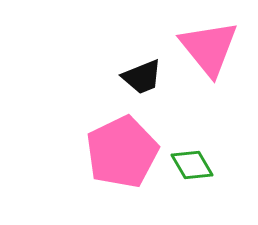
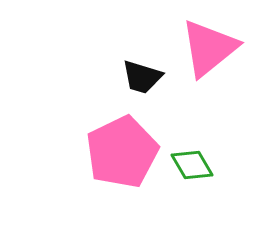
pink triangle: rotated 30 degrees clockwise
black trapezoid: rotated 39 degrees clockwise
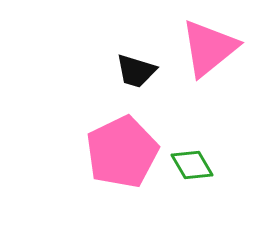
black trapezoid: moved 6 px left, 6 px up
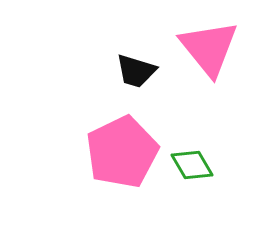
pink triangle: rotated 30 degrees counterclockwise
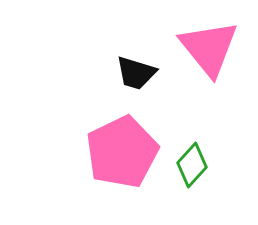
black trapezoid: moved 2 px down
green diamond: rotated 72 degrees clockwise
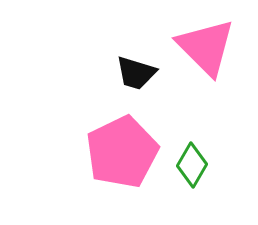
pink triangle: moved 3 px left, 1 px up; rotated 6 degrees counterclockwise
green diamond: rotated 12 degrees counterclockwise
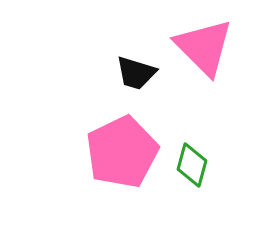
pink triangle: moved 2 px left
green diamond: rotated 15 degrees counterclockwise
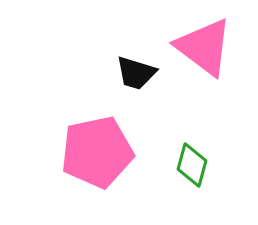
pink triangle: rotated 8 degrees counterclockwise
pink pentagon: moved 25 px left; rotated 14 degrees clockwise
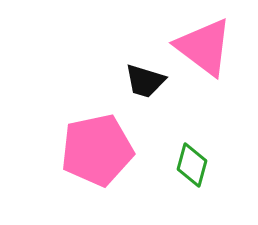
black trapezoid: moved 9 px right, 8 px down
pink pentagon: moved 2 px up
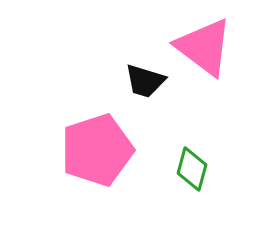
pink pentagon: rotated 6 degrees counterclockwise
green diamond: moved 4 px down
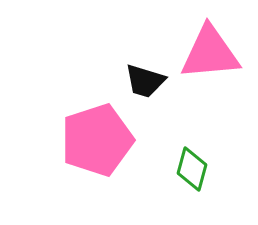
pink triangle: moved 6 px right, 6 px down; rotated 42 degrees counterclockwise
pink pentagon: moved 10 px up
